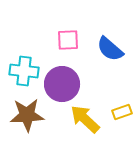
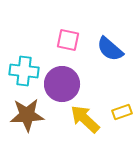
pink square: rotated 15 degrees clockwise
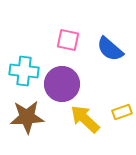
brown star: moved 2 px down
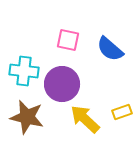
brown star: rotated 16 degrees clockwise
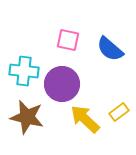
yellow rectangle: moved 3 px left; rotated 18 degrees counterclockwise
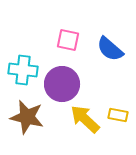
cyan cross: moved 1 px left, 1 px up
yellow rectangle: moved 1 px left, 3 px down; rotated 48 degrees clockwise
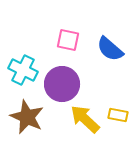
cyan cross: rotated 20 degrees clockwise
brown star: rotated 12 degrees clockwise
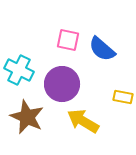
blue semicircle: moved 8 px left
cyan cross: moved 4 px left
yellow rectangle: moved 5 px right, 18 px up
yellow arrow: moved 2 px left, 2 px down; rotated 12 degrees counterclockwise
